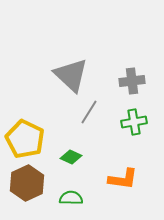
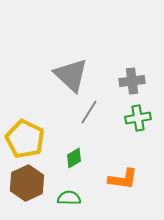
green cross: moved 4 px right, 4 px up
green diamond: moved 3 px right, 1 px down; rotated 55 degrees counterclockwise
green semicircle: moved 2 px left
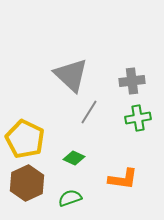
green diamond: rotated 55 degrees clockwise
green semicircle: moved 1 px right; rotated 20 degrees counterclockwise
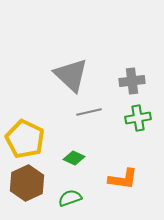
gray line: rotated 45 degrees clockwise
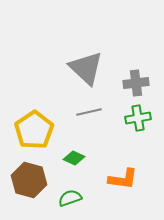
gray triangle: moved 15 px right, 7 px up
gray cross: moved 4 px right, 2 px down
yellow pentagon: moved 9 px right, 9 px up; rotated 12 degrees clockwise
brown hexagon: moved 2 px right, 3 px up; rotated 20 degrees counterclockwise
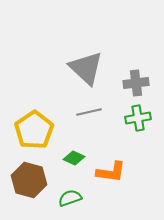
orange L-shape: moved 12 px left, 7 px up
